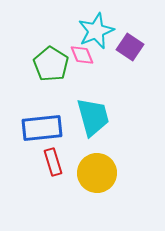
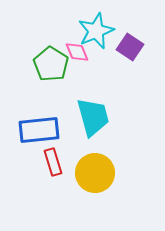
pink diamond: moved 5 px left, 3 px up
blue rectangle: moved 3 px left, 2 px down
yellow circle: moved 2 px left
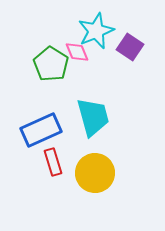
blue rectangle: moved 2 px right; rotated 18 degrees counterclockwise
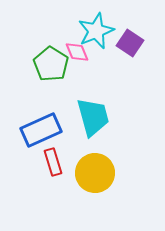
purple square: moved 4 px up
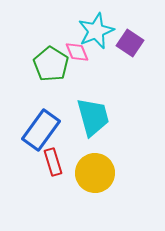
blue rectangle: rotated 30 degrees counterclockwise
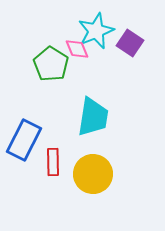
pink diamond: moved 3 px up
cyan trapezoid: rotated 24 degrees clockwise
blue rectangle: moved 17 px left, 10 px down; rotated 9 degrees counterclockwise
red rectangle: rotated 16 degrees clockwise
yellow circle: moved 2 px left, 1 px down
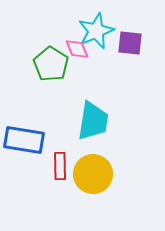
purple square: rotated 28 degrees counterclockwise
cyan trapezoid: moved 4 px down
blue rectangle: rotated 72 degrees clockwise
red rectangle: moved 7 px right, 4 px down
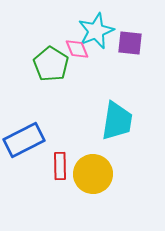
cyan trapezoid: moved 24 px right
blue rectangle: rotated 36 degrees counterclockwise
